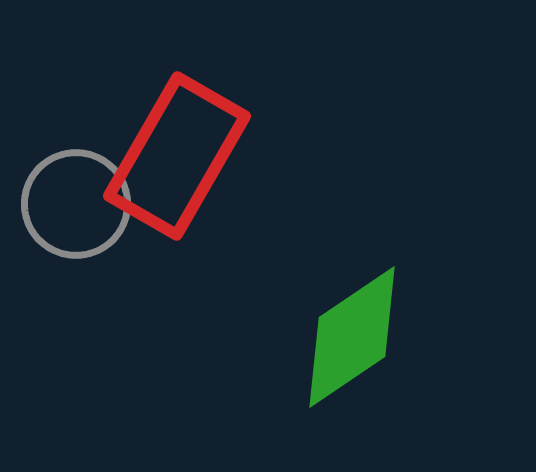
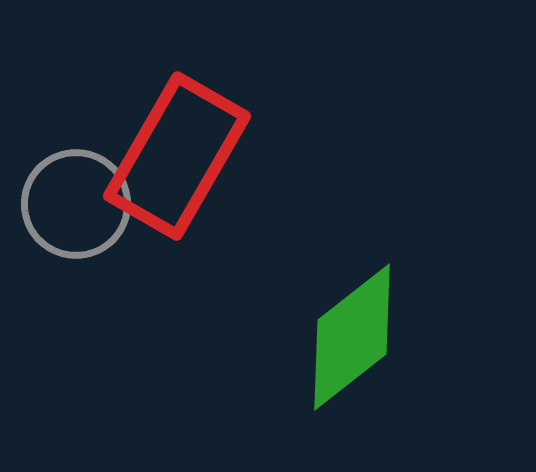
green diamond: rotated 4 degrees counterclockwise
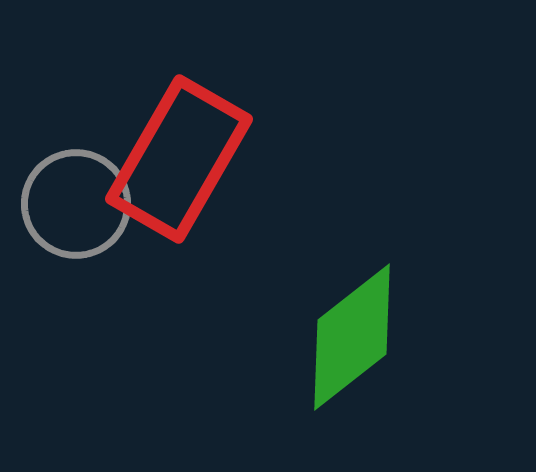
red rectangle: moved 2 px right, 3 px down
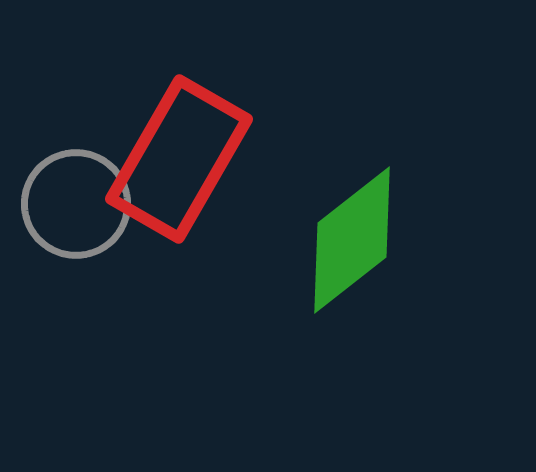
green diamond: moved 97 px up
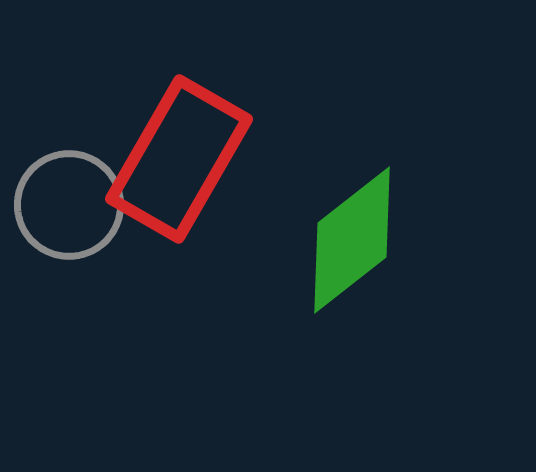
gray circle: moved 7 px left, 1 px down
